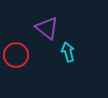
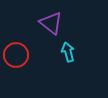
purple triangle: moved 4 px right, 5 px up
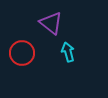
red circle: moved 6 px right, 2 px up
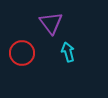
purple triangle: rotated 15 degrees clockwise
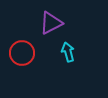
purple triangle: rotated 40 degrees clockwise
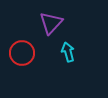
purple triangle: rotated 20 degrees counterclockwise
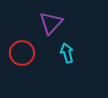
cyan arrow: moved 1 px left, 1 px down
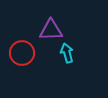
purple triangle: moved 7 px down; rotated 45 degrees clockwise
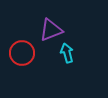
purple triangle: rotated 20 degrees counterclockwise
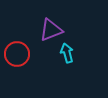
red circle: moved 5 px left, 1 px down
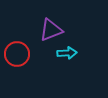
cyan arrow: rotated 102 degrees clockwise
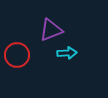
red circle: moved 1 px down
